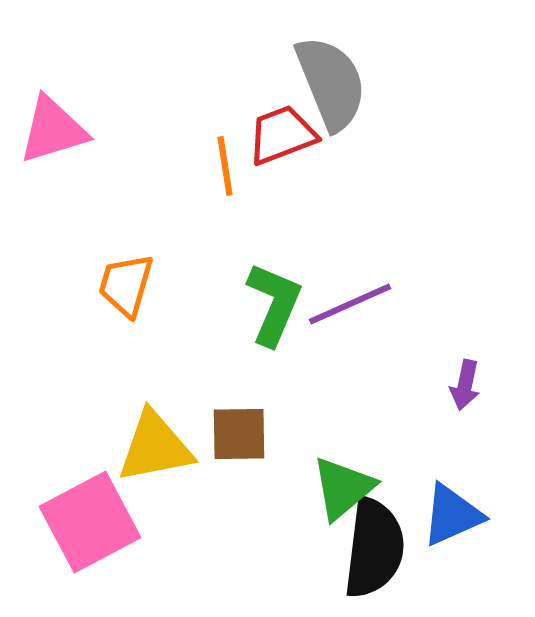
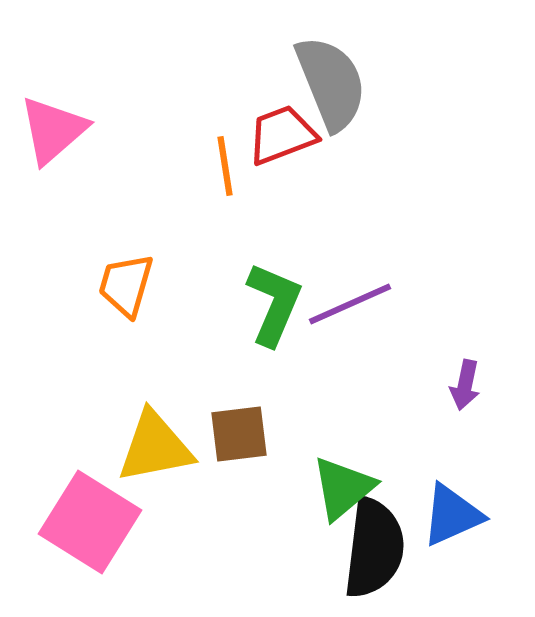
pink triangle: rotated 24 degrees counterclockwise
brown square: rotated 6 degrees counterclockwise
pink square: rotated 30 degrees counterclockwise
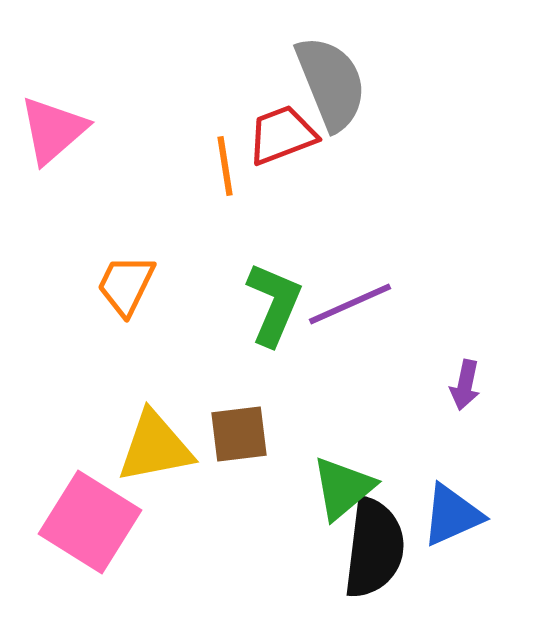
orange trapezoid: rotated 10 degrees clockwise
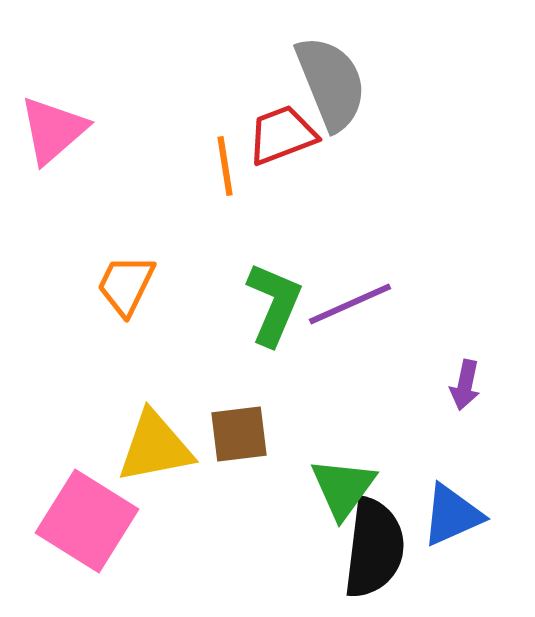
green triangle: rotated 14 degrees counterclockwise
pink square: moved 3 px left, 1 px up
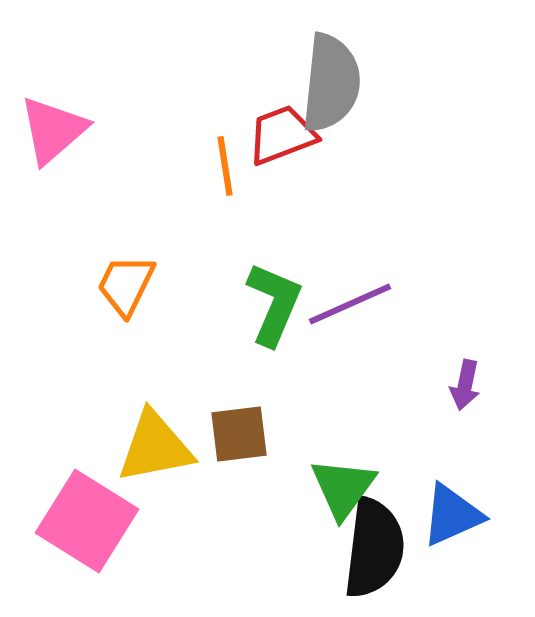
gray semicircle: rotated 28 degrees clockwise
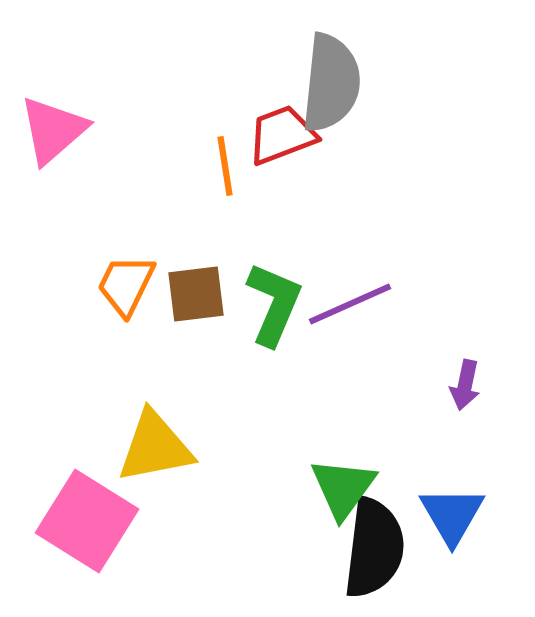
brown square: moved 43 px left, 140 px up
blue triangle: rotated 36 degrees counterclockwise
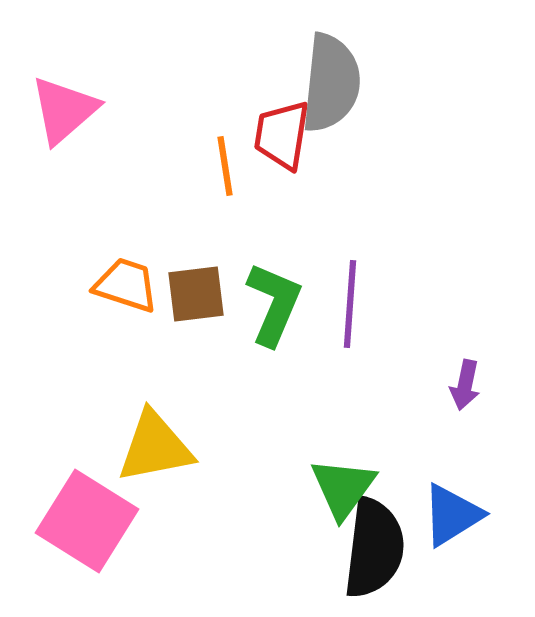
pink triangle: moved 11 px right, 20 px up
red trapezoid: rotated 60 degrees counterclockwise
orange trapezoid: rotated 82 degrees clockwise
purple line: rotated 62 degrees counterclockwise
blue triangle: rotated 28 degrees clockwise
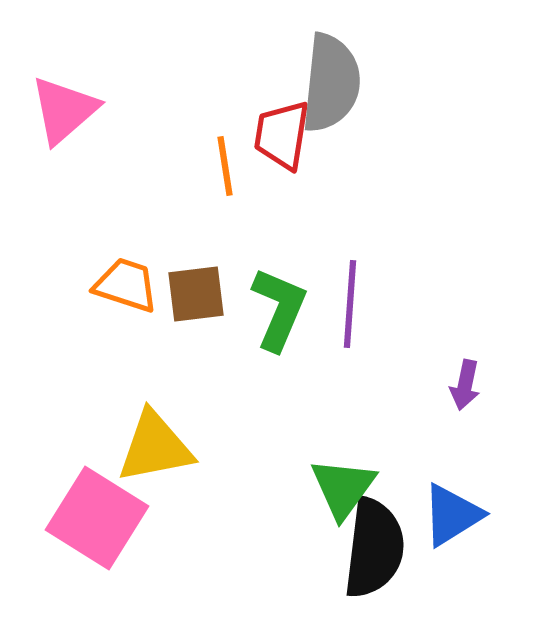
green L-shape: moved 5 px right, 5 px down
pink square: moved 10 px right, 3 px up
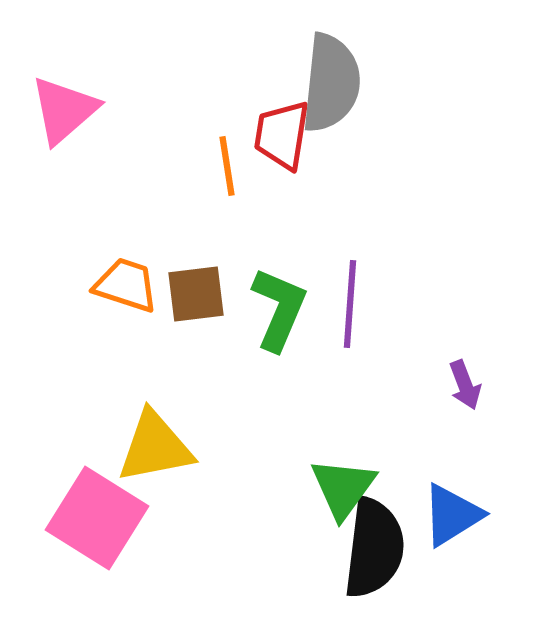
orange line: moved 2 px right
purple arrow: rotated 33 degrees counterclockwise
